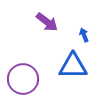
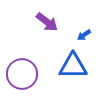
blue arrow: rotated 104 degrees counterclockwise
purple circle: moved 1 px left, 5 px up
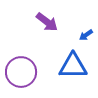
blue arrow: moved 2 px right
purple circle: moved 1 px left, 2 px up
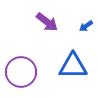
blue arrow: moved 9 px up
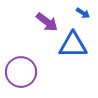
blue arrow: moved 3 px left, 13 px up; rotated 112 degrees counterclockwise
blue triangle: moved 21 px up
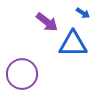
blue triangle: moved 1 px up
purple circle: moved 1 px right, 2 px down
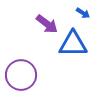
purple arrow: moved 2 px down
purple circle: moved 1 px left, 1 px down
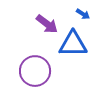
blue arrow: moved 1 px down
purple circle: moved 14 px right, 4 px up
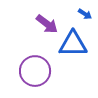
blue arrow: moved 2 px right
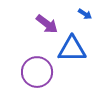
blue triangle: moved 1 px left, 5 px down
purple circle: moved 2 px right, 1 px down
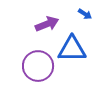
purple arrow: rotated 60 degrees counterclockwise
purple circle: moved 1 px right, 6 px up
